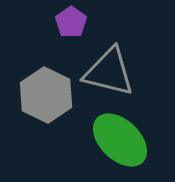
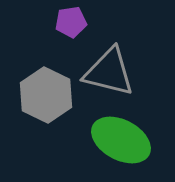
purple pentagon: rotated 28 degrees clockwise
green ellipse: moved 1 px right; rotated 16 degrees counterclockwise
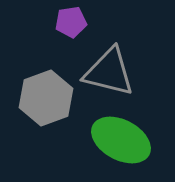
gray hexagon: moved 3 px down; rotated 14 degrees clockwise
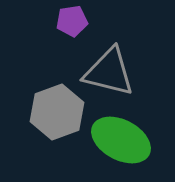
purple pentagon: moved 1 px right, 1 px up
gray hexagon: moved 11 px right, 14 px down
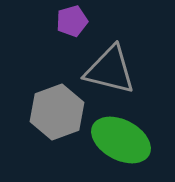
purple pentagon: rotated 8 degrees counterclockwise
gray triangle: moved 1 px right, 2 px up
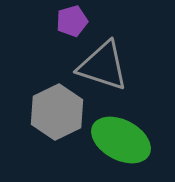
gray triangle: moved 7 px left, 4 px up; rotated 4 degrees clockwise
gray hexagon: rotated 6 degrees counterclockwise
